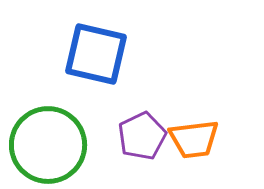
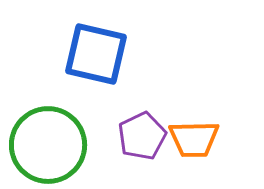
orange trapezoid: rotated 6 degrees clockwise
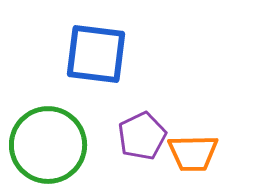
blue square: rotated 6 degrees counterclockwise
orange trapezoid: moved 1 px left, 14 px down
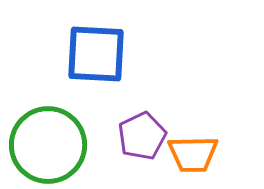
blue square: rotated 4 degrees counterclockwise
orange trapezoid: moved 1 px down
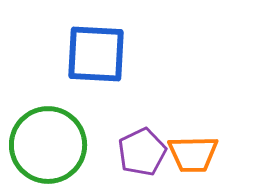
purple pentagon: moved 16 px down
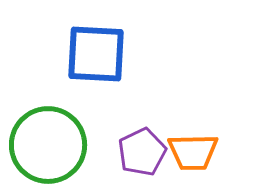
orange trapezoid: moved 2 px up
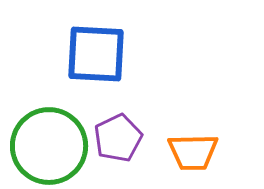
green circle: moved 1 px right, 1 px down
purple pentagon: moved 24 px left, 14 px up
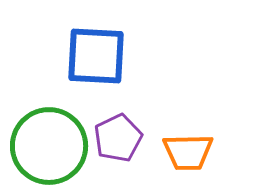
blue square: moved 2 px down
orange trapezoid: moved 5 px left
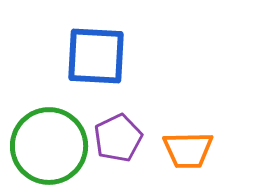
orange trapezoid: moved 2 px up
